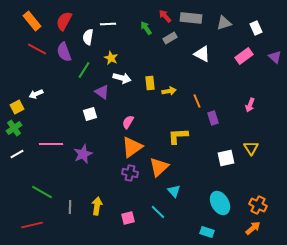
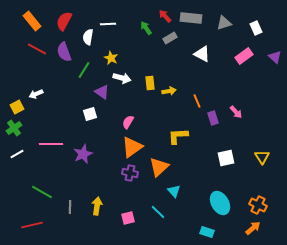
pink arrow at (250, 105): moved 14 px left, 7 px down; rotated 64 degrees counterclockwise
yellow triangle at (251, 148): moved 11 px right, 9 px down
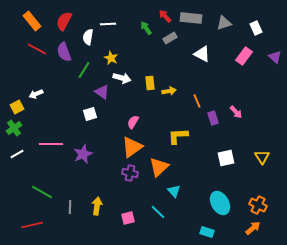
pink rectangle at (244, 56): rotated 18 degrees counterclockwise
pink semicircle at (128, 122): moved 5 px right
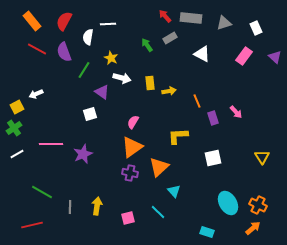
green arrow at (146, 28): moved 1 px right, 17 px down
white square at (226, 158): moved 13 px left
cyan ellipse at (220, 203): moved 8 px right
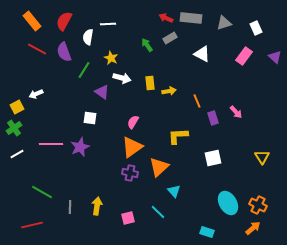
red arrow at (165, 16): moved 1 px right, 2 px down; rotated 24 degrees counterclockwise
white square at (90, 114): moved 4 px down; rotated 24 degrees clockwise
purple star at (83, 154): moved 3 px left, 7 px up
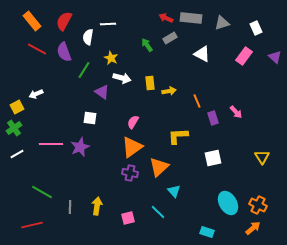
gray triangle at (224, 23): moved 2 px left
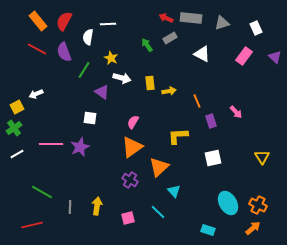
orange rectangle at (32, 21): moved 6 px right
purple rectangle at (213, 118): moved 2 px left, 3 px down
purple cross at (130, 173): moved 7 px down; rotated 21 degrees clockwise
cyan rectangle at (207, 232): moved 1 px right, 2 px up
